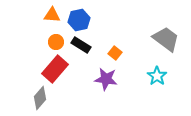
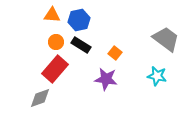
cyan star: rotated 24 degrees counterclockwise
gray diamond: rotated 30 degrees clockwise
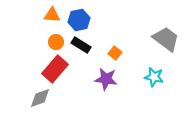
cyan star: moved 3 px left, 1 px down
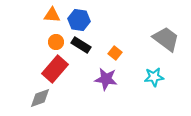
blue hexagon: rotated 20 degrees clockwise
cyan star: rotated 18 degrees counterclockwise
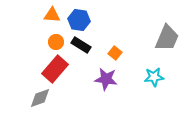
gray trapezoid: moved 1 px right, 1 px up; rotated 76 degrees clockwise
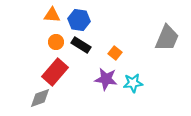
red rectangle: moved 3 px down
cyan star: moved 21 px left, 6 px down
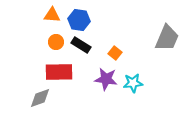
red rectangle: moved 4 px right; rotated 48 degrees clockwise
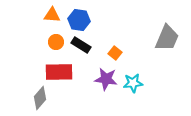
gray diamond: rotated 30 degrees counterclockwise
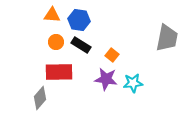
gray trapezoid: rotated 12 degrees counterclockwise
orange square: moved 3 px left, 2 px down
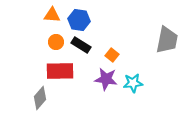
gray trapezoid: moved 2 px down
red rectangle: moved 1 px right, 1 px up
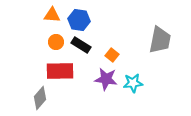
gray trapezoid: moved 7 px left
